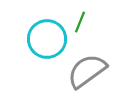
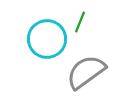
gray semicircle: moved 1 px left, 1 px down
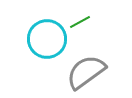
green line: rotated 40 degrees clockwise
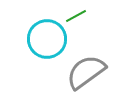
green line: moved 4 px left, 6 px up
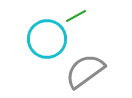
gray semicircle: moved 1 px left, 1 px up
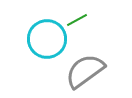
green line: moved 1 px right, 4 px down
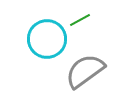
green line: moved 3 px right
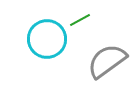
gray semicircle: moved 22 px right, 10 px up
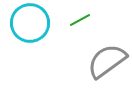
cyan circle: moved 17 px left, 16 px up
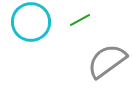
cyan circle: moved 1 px right, 1 px up
